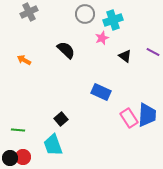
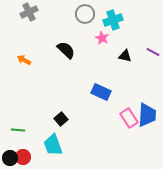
pink star: rotated 24 degrees counterclockwise
black triangle: rotated 24 degrees counterclockwise
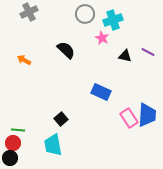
purple line: moved 5 px left
cyan trapezoid: rotated 10 degrees clockwise
red circle: moved 10 px left, 14 px up
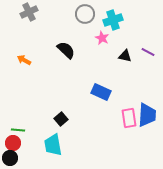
pink rectangle: rotated 24 degrees clockwise
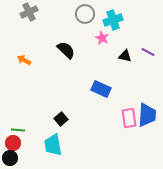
blue rectangle: moved 3 px up
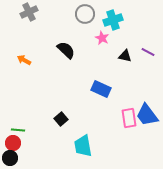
blue trapezoid: rotated 140 degrees clockwise
cyan trapezoid: moved 30 px right, 1 px down
